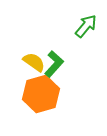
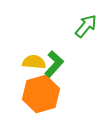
yellow semicircle: rotated 30 degrees counterclockwise
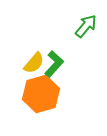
yellow semicircle: moved 1 px down; rotated 125 degrees clockwise
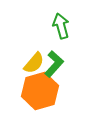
green arrow: moved 25 px left; rotated 55 degrees counterclockwise
orange hexagon: moved 1 px left, 3 px up
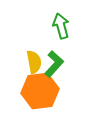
yellow semicircle: moved 1 px up; rotated 50 degrees counterclockwise
orange hexagon: rotated 9 degrees clockwise
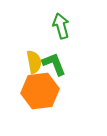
green L-shape: rotated 64 degrees counterclockwise
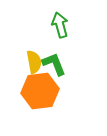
green arrow: moved 1 px left, 1 px up
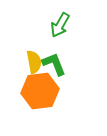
green arrow: rotated 135 degrees counterclockwise
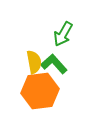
green arrow: moved 3 px right, 9 px down
green L-shape: rotated 20 degrees counterclockwise
